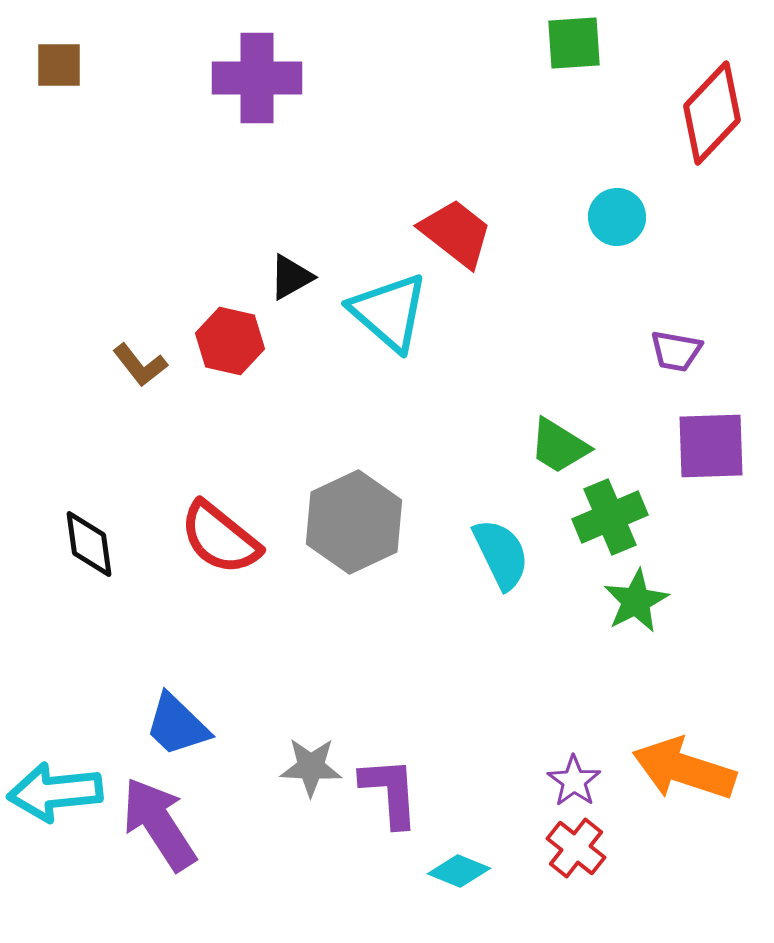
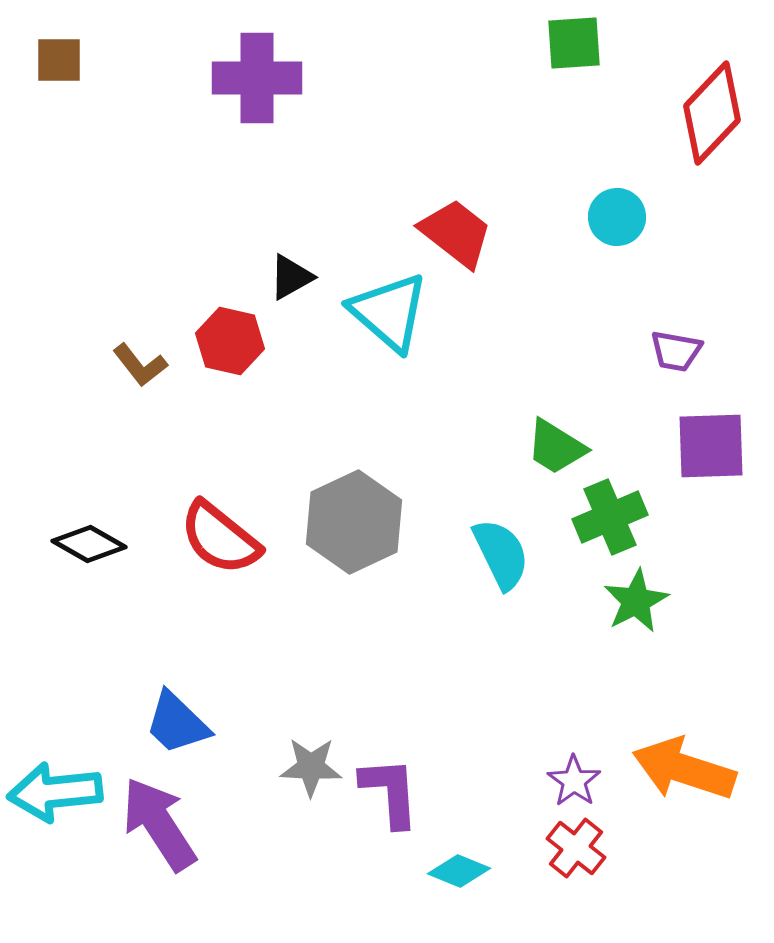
brown square: moved 5 px up
green trapezoid: moved 3 px left, 1 px down
black diamond: rotated 52 degrees counterclockwise
blue trapezoid: moved 2 px up
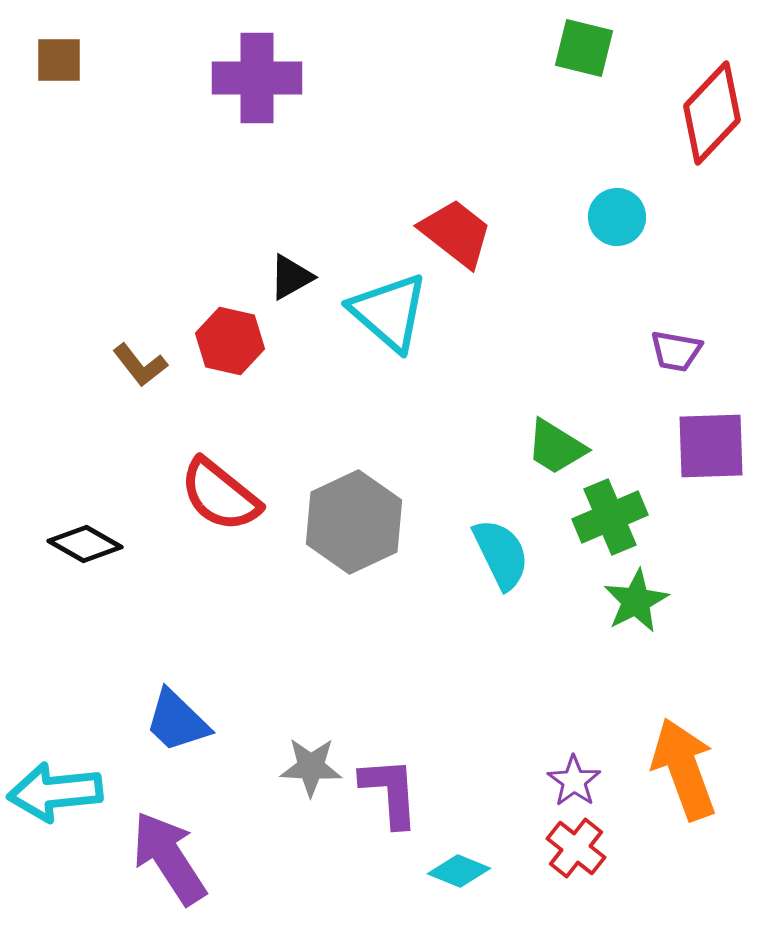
green square: moved 10 px right, 5 px down; rotated 18 degrees clockwise
red semicircle: moved 43 px up
black diamond: moved 4 px left
blue trapezoid: moved 2 px up
orange arrow: rotated 52 degrees clockwise
purple arrow: moved 10 px right, 34 px down
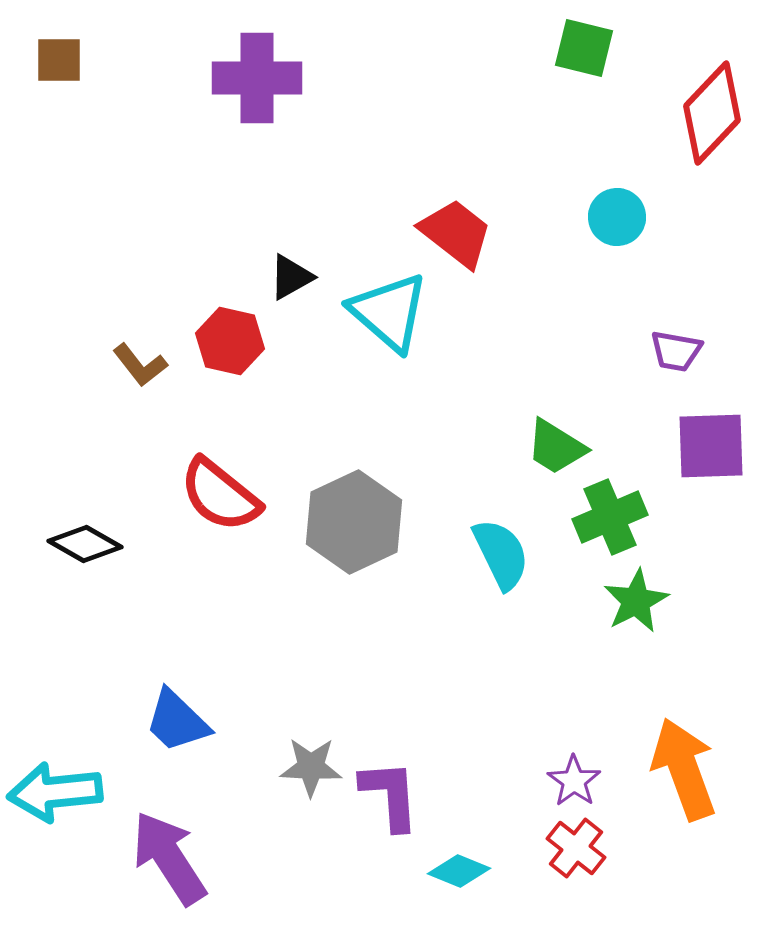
purple L-shape: moved 3 px down
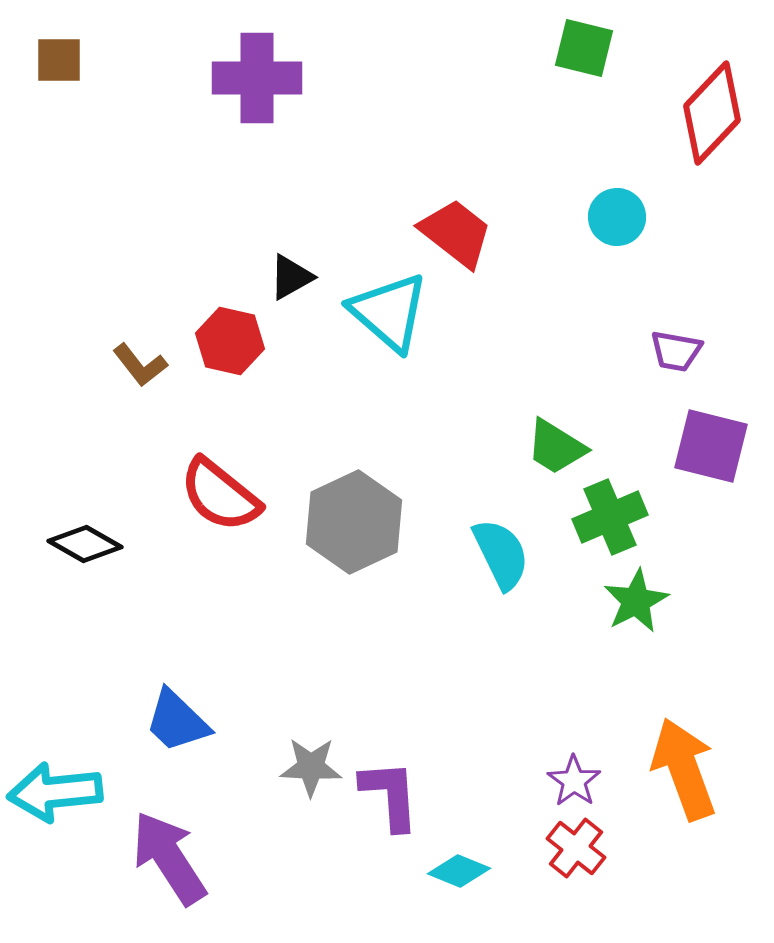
purple square: rotated 16 degrees clockwise
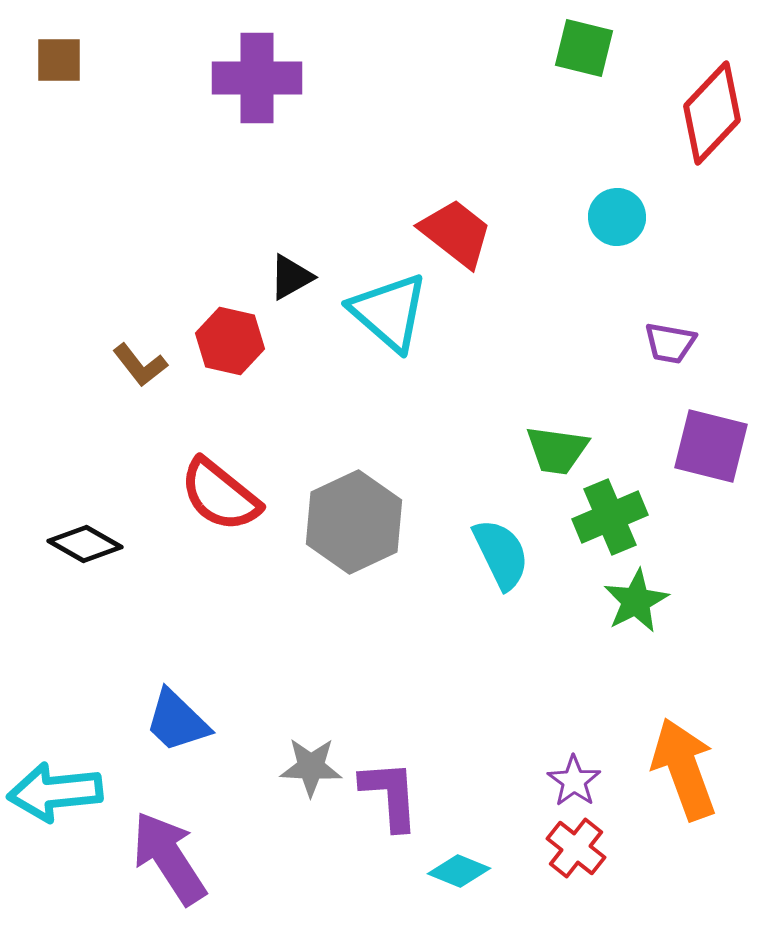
purple trapezoid: moved 6 px left, 8 px up
green trapezoid: moved 1 px right, 3 px down; rotated 24 degrees counterclockwise
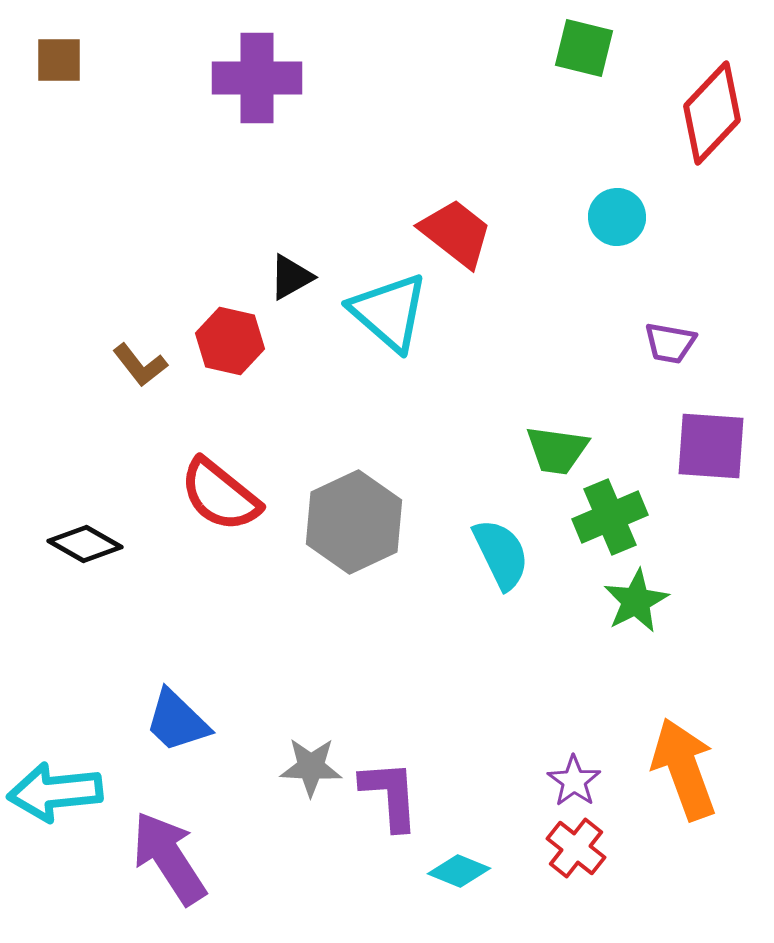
purple square: rotated 10 degrees counterclockwise
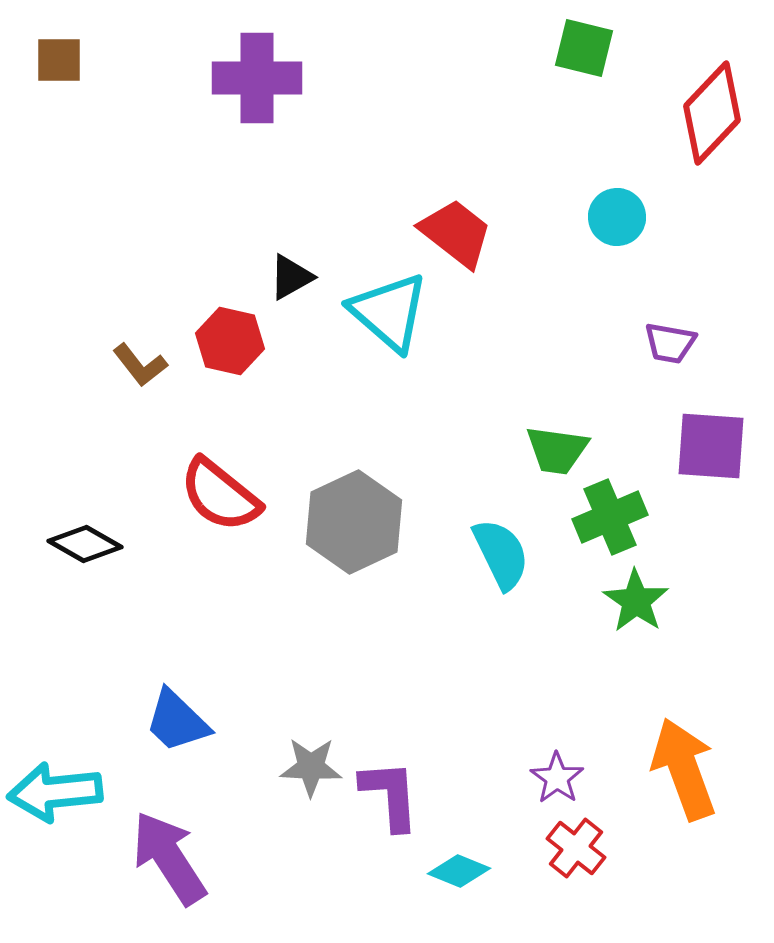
green star: rotated 10 degrees counterclockwise
purple star: moved 17 px left, 3 px up
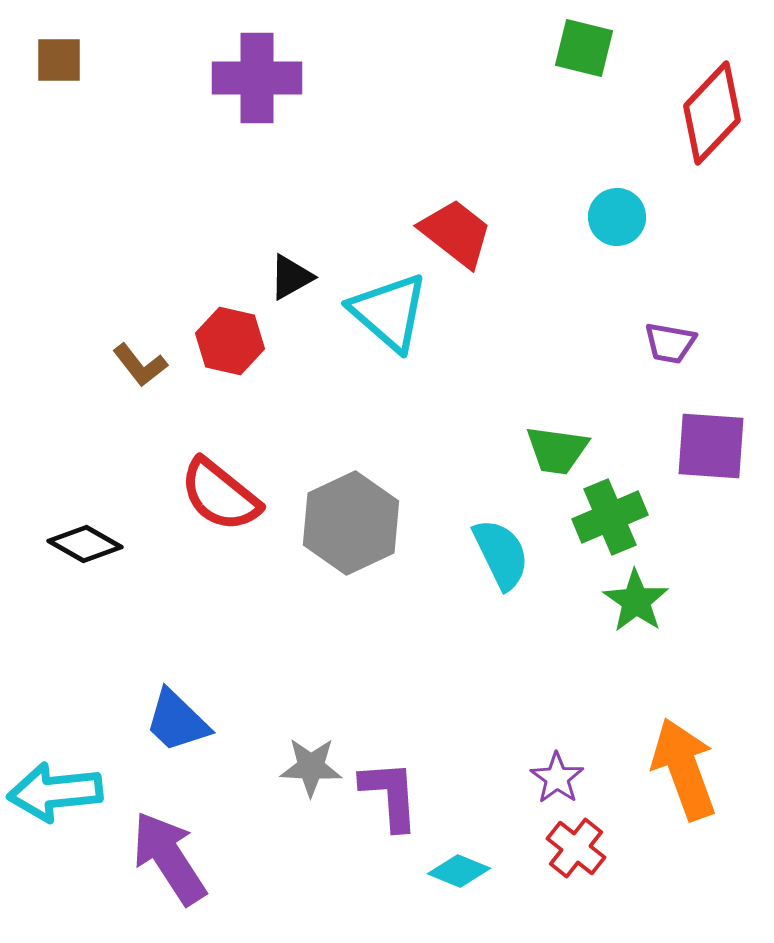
gray hexagon: moved 3 px left, 1 px down
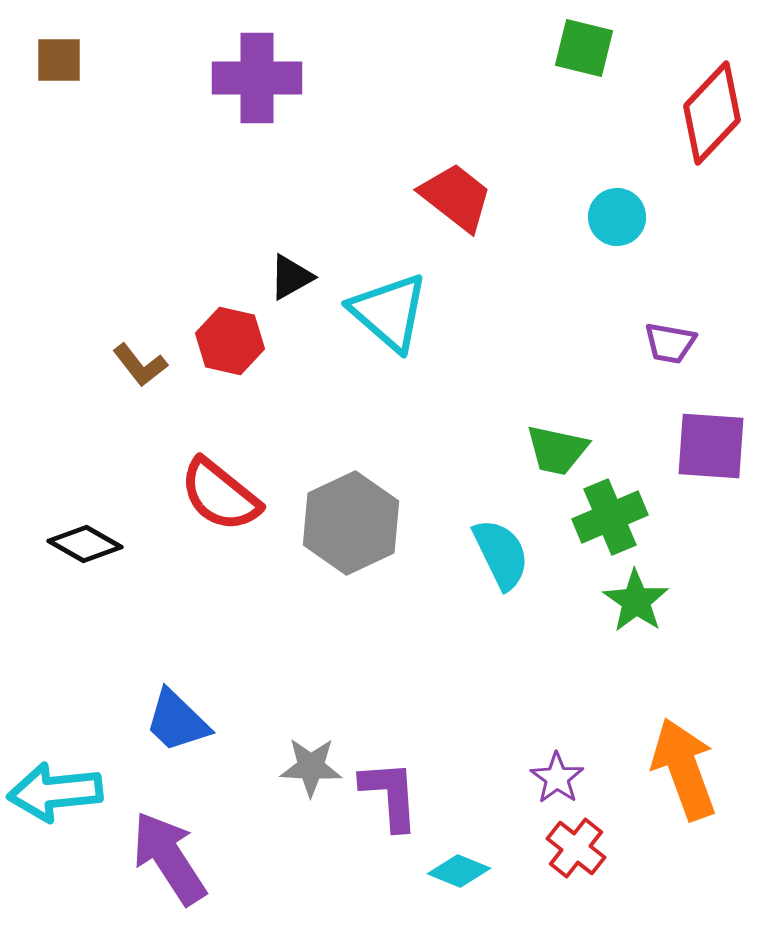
red trapezoid: moved 36 px up
green trapezoid: rotated 4 degrees clockwise
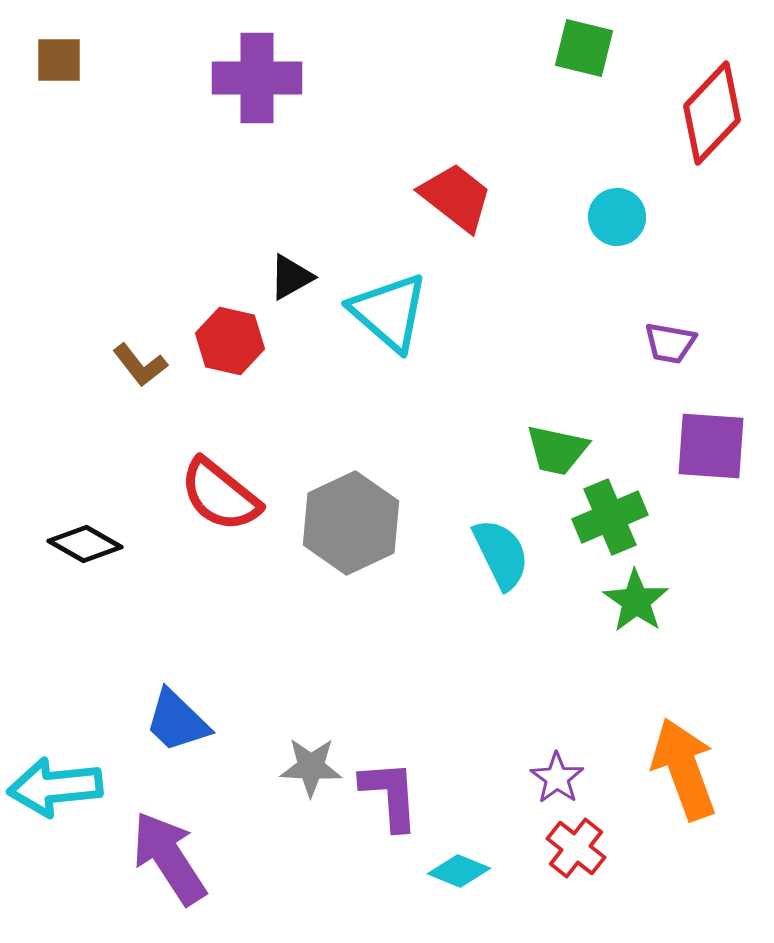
cyan arrow: moved 5 px up
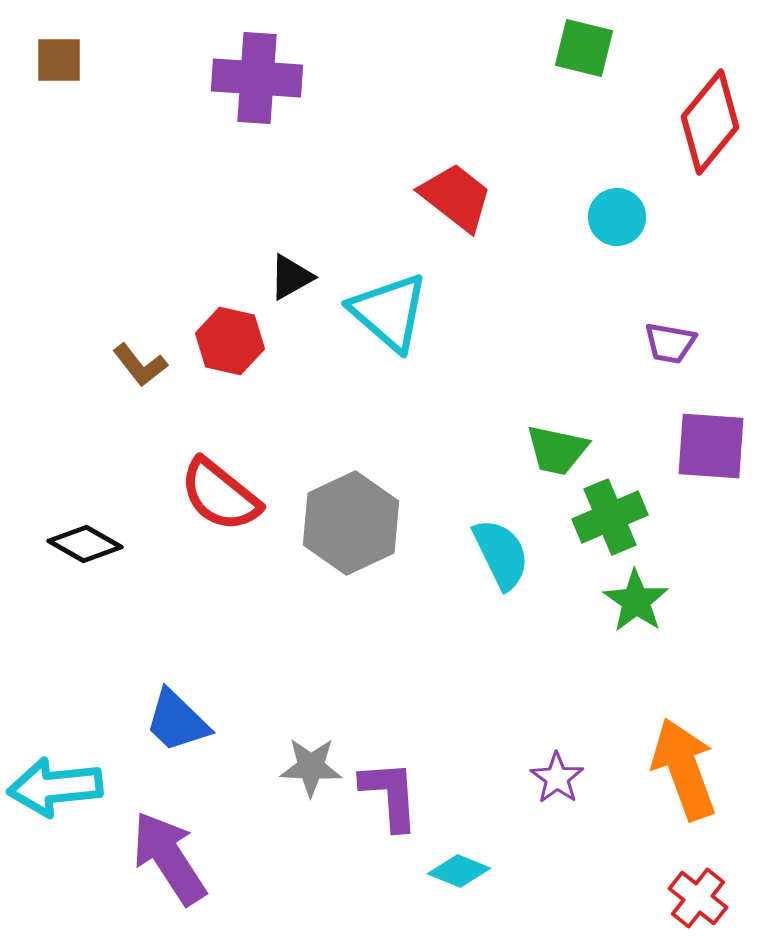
purple cross: rotated 4 degrees clockwise
red diamond: moved 2 px left, 9 px down; rotated 4 degrees counterclockwise
red cross: moved 122 px right, 50 px down
